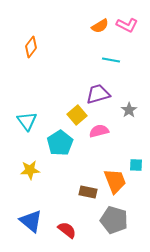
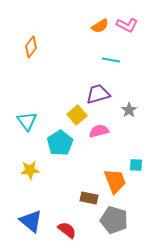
brown rectangle: moved 1 px right, 6 px down
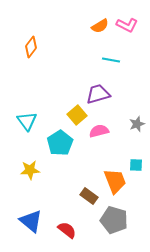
gray star: moved 8 px right, 14 px down; rotated 14 degrees clockwise
brown rectangle: moved 2 px up; rotated 24 degrees clockwise
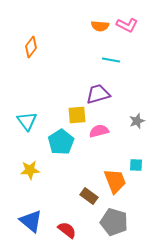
orange semicircle: rotated 36 degrees clockwise
yellow square: rotated 36 degrees clockwise
gray star: moved 3 px up
cyan pentagon: moved 1 px right, 1 px up
gray pentagon: moved 2 px down
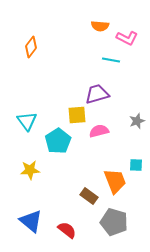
pink L-shape: moved 13 px down
purple trapezoid: moved 1 px left
cyan pentagon: moved 3 px left, 1 px up
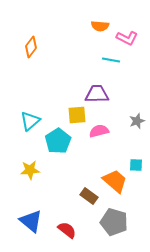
purple trapezoid: rotated 15 degrees clockwise
cyan triangle: moved 3 px right; rotated 25 degrees clockwise
orange trapezoid: rotated 28 degrees counterclockwise
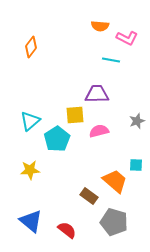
yellow square: moved 2 px left
cyan pentagon: moved 1 px left, 2 px up
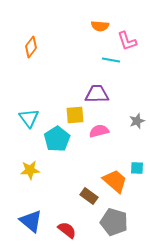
pink L-shape: moved 3 px down; rotated 45 degrees clockwise
cyan triangle: moved 1 px left, 3 px up; rotated 25 degrees counterclockwise
cyan square: moved 1 px right, 3 px down
